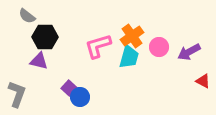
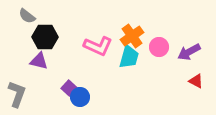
pink L-shape: rotated 140 degrees counterclockwise
red triangle: moved 7 px left
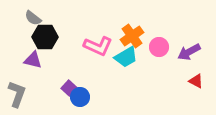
gray semicircle: moved 6 px right, 2 px down
cyan trapezoid: moved 3 px left; rotated 45 degrees clockwise
purple triangle: moved 6 px left, 1 px up
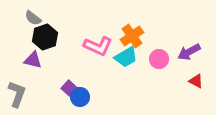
black hexagon: rotated 20 degrees counterclockwise
pink circle: moved 12 px down
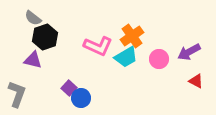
blue circle: moved 1 px right, 1 px down
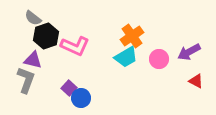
black hexagon: moved 1 px right, 1 px up
pink L-shape: moved 23 px left
gray L-shape: moved 9 px right, 14 px up
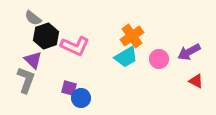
purple triangle: rotated 30 degrees clockwise
purple square: rotated 28 degrees counterclockwise
